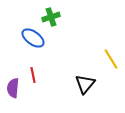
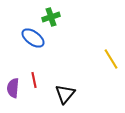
red line: moved 1 px right, 5 px down
black triangle: moved 20 px left, 10 px down
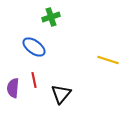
blue ellipse: moved 1 px right, 9 px down
yellow line: moved 3 px left, 1 px down; rotated 40 degrees counterclockwise
black triangle: moved 4 px left
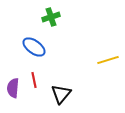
yellow line: rotated 35 degrees counterclockwise
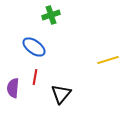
green cross: moved 2 px up
red line: moved 1 px right, 3 px up; rotated 21 degrees clockwise
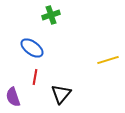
blue ellipse: moved 2 px left, 1 px down
purple semicircle: moved 9 px down; rotated 24 degrees counterclockwise
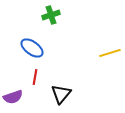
yellow line: moved 2 px right, 7 px up
purple semicircle: rotated 90 degrees counterclockwise
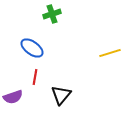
green cross: moved 1 px right, 1 px up
black triangle: moved 1 px down
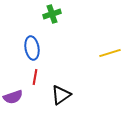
blue ellipse: rotated 45 degrees clockwise
black triangle: rotated 15 degrees clockwise
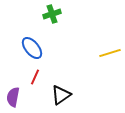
blue ellipse: rotated 30 degrees counterclockwise
red line: rotated 14 degrees clockwise
purple semicircle: rotated 120 degrees clockwise
